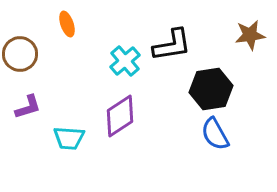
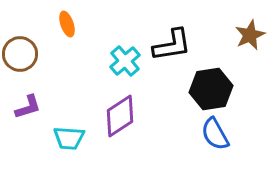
brown star: rotated 16 degrees counterclockwise
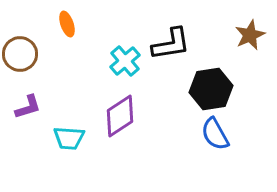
black L-shape: moved 1 px left, 1 px up
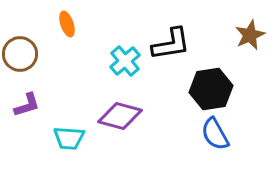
purple L-shape: moved 1 px left, 2 px up
purple diamond: rotated 48 degrees clockwise
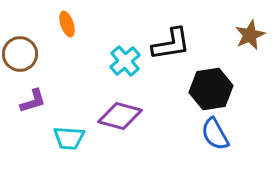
purple L-shape: moved 6 px right, 4 px up
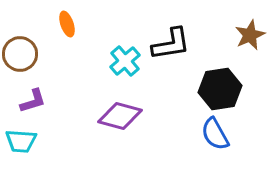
black hexagon: moved 9 px right
cyan trapezoid: moved 48 px left, 3 px down
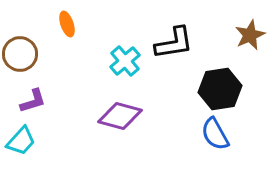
black L-shape: moved 3 px right, 1 px up
cyan trapezoid: rotated 52 degrees counterclockwise
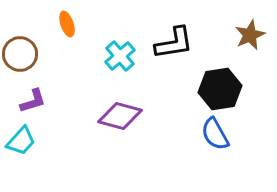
cyan cross: moved 5 px left, 5 px up
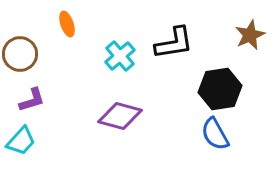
purple L-shape: moved 1 px left, 1 px up
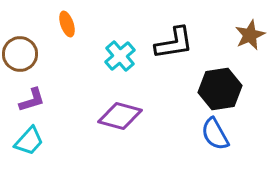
cyan trapezoid: moved 8 px right
